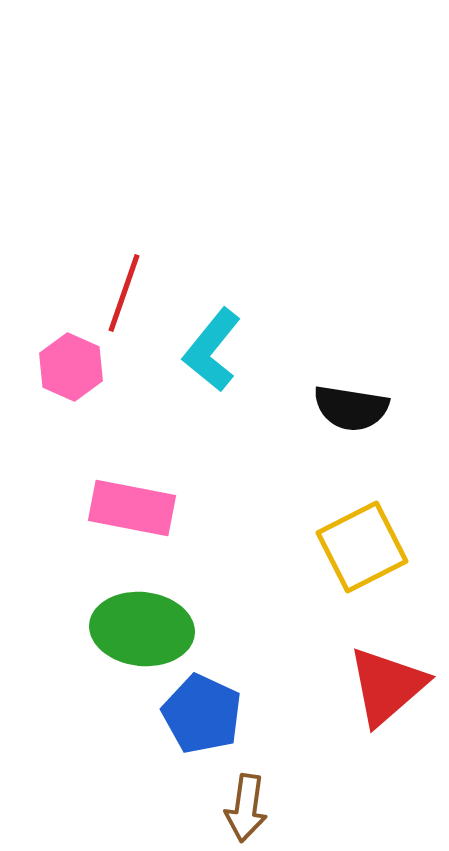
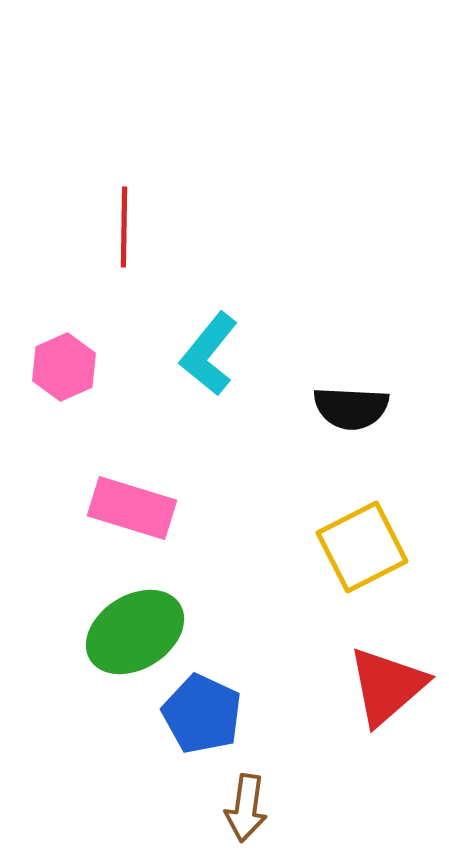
red line: moved 66 px up; rotated 18 degrees counterclockwise
cyan L-shape: moved 3 px left, 4 px down
pink hexagon: moved 7 px left; rotated 12 degrees clockwise
black semicircle: rotated 6 degrees counterclockwise
pink rectangle: rotated 6 degrees clockwise
green ellipse: moved 7 px left, 3 px down; rotated 38 degrees counterclockwise
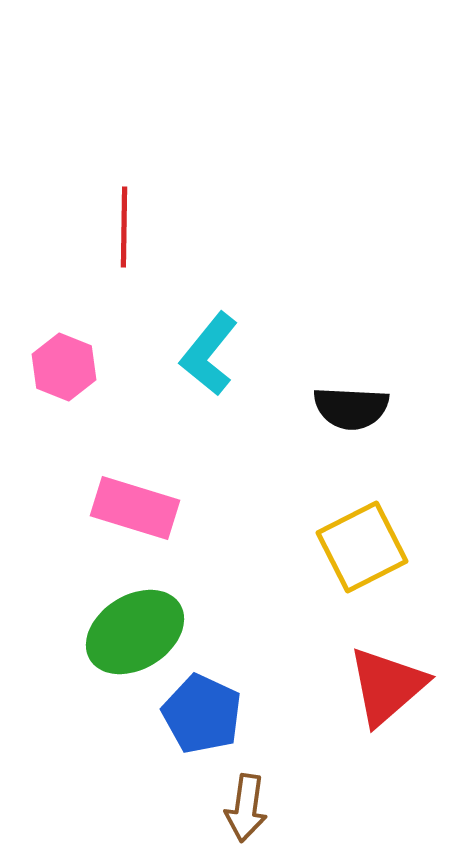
pink hexagon: rotated 14 degrees counterclockwise
pink rectangle: moved 3 px right
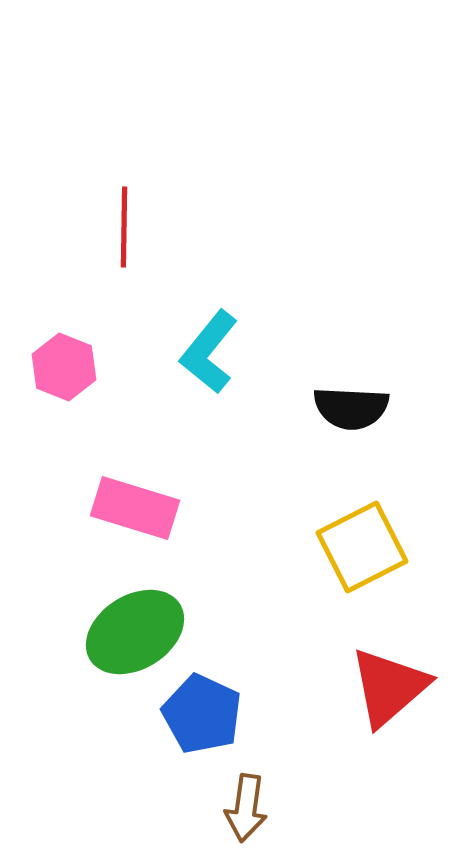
cyan L-shape: moved 2 px up
red triangle: moved 2 px right, 1 px down
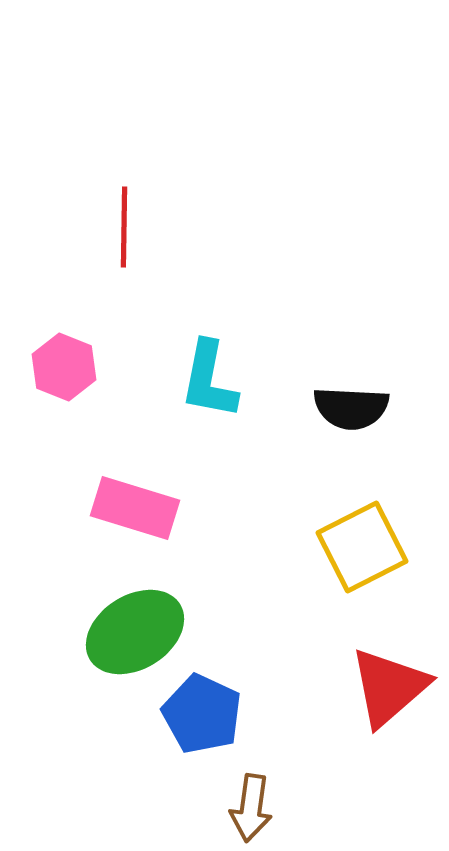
cyan L-shape: moved 28 px down; rotated 28 degrees counterclockwise
brown arrow: moved 5 px right
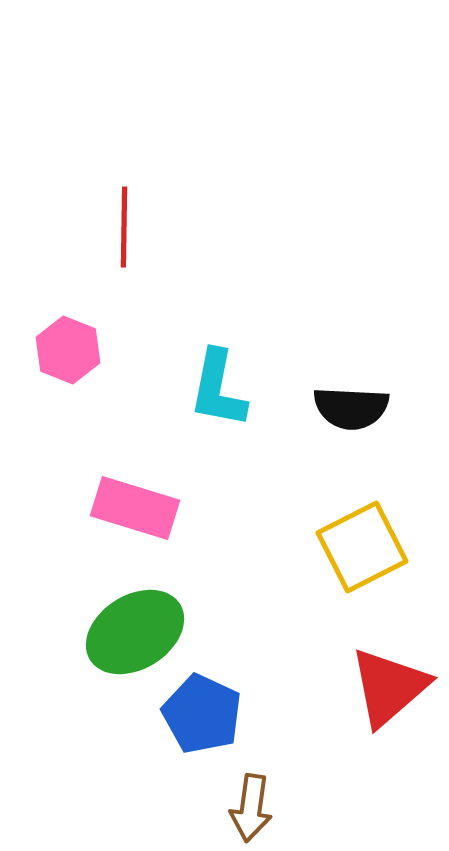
pink hexagon: moved 4 px right, 17 px up
cyan L-shape: moved 9 px right, 9 px down
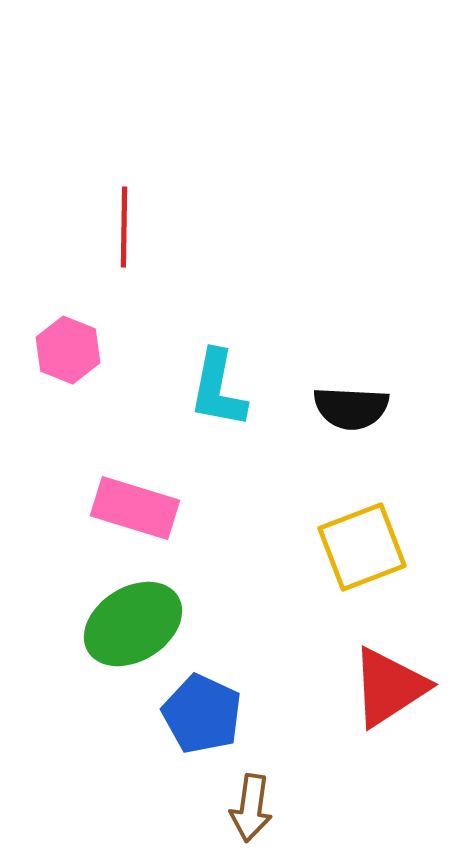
yellow square: rotated 6 degrees clockwise
green ellipse: moved 2 px left, 8 px up
red triangle: rotated 8 degrees clockwise
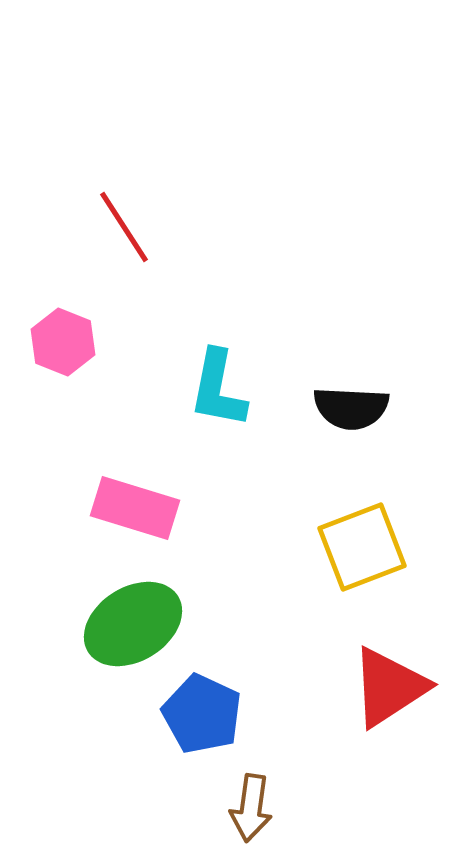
red line: rotated 34 degrees counterclockwise
pink hexagon: moved 5 px left, 8 px up
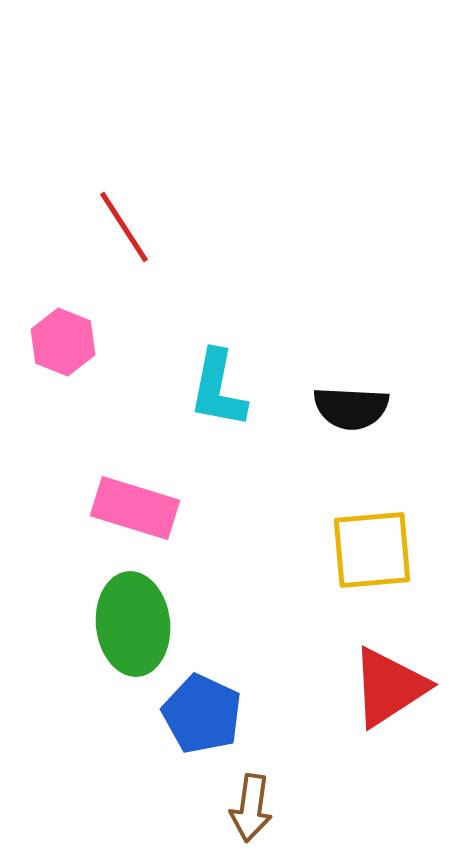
yellow square: moved 10 px right, 3 px down; rotated 16 degrees clockwise
green ellipse: rotated 64 degrees counterclockwise
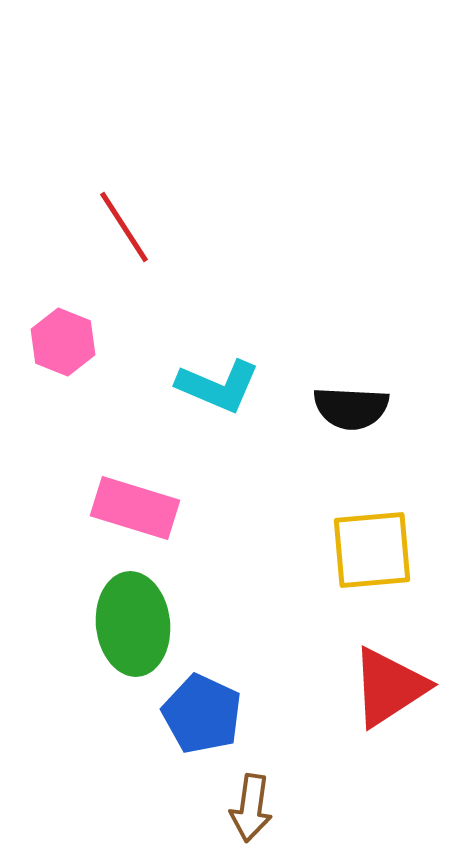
cyan L-shape: moved 3 px up; rotated 78 degrees counterclockwise
